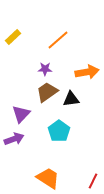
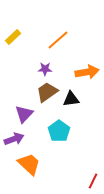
purple triangle: moved 3 px right
orange trapezoid: moved 19 px left, 14 px up; rotated 10 degrees clockwise
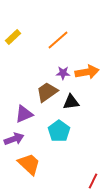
purple star: moved 18 px right, 4 px down
black triangle: moved 3 px down
purple triangle: rotated 24 degrees clockwise
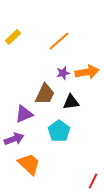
orange line: moved 1 px right, 1 px down
purple star: rotated 16 degrees counterclockwise
brown trapezoid: moved 2 px left, 2 px down; rotated 150 degrees clockwise
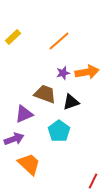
brown trapezoid: rotated 95 degrees counterclockwise
black triangle: rotated 12 degrees counterclockwise
